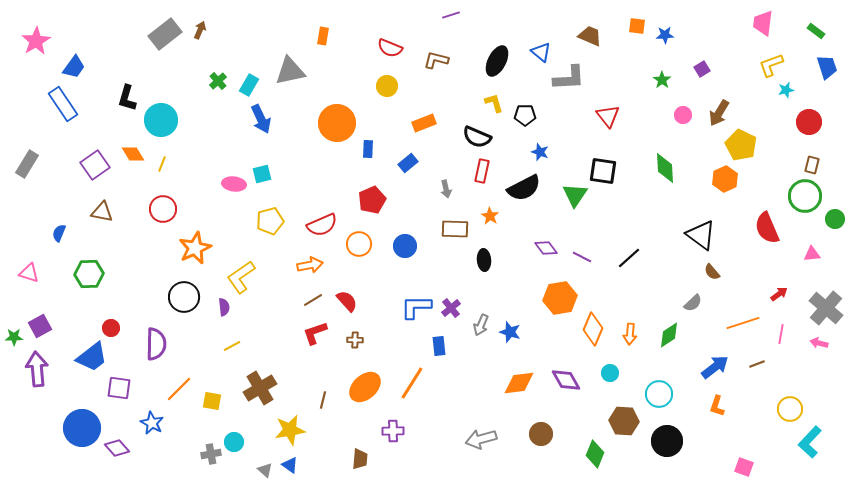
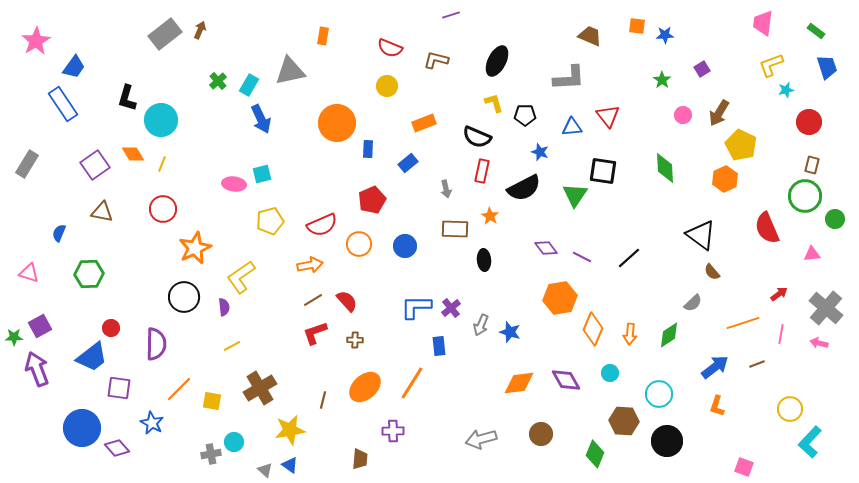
blue triangle at (541, 52): moved 31 px right, 75 px down; rotated 45 degrees counterclockwise
purple arrow at (37, 369): rotated 16 degrees counterclockwise
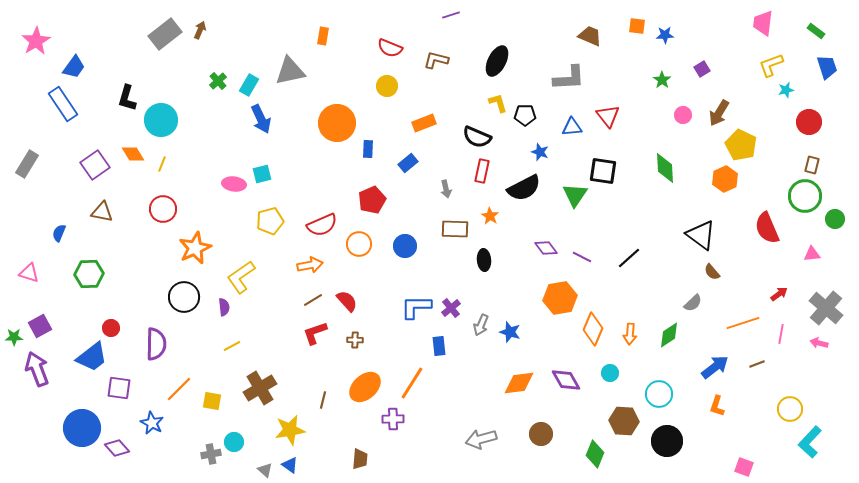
yellow L-shape at (494, 103): moved 4 px right
purple cross at (393, 431): moved 12 px up
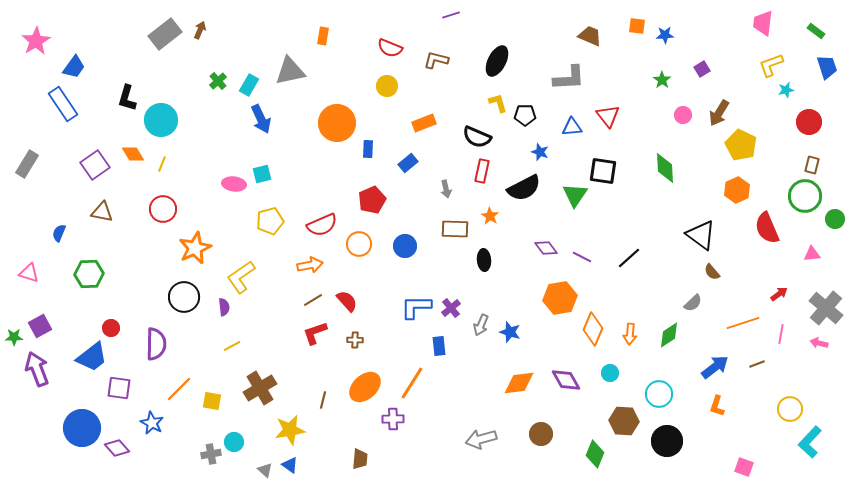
orange hexagon at (725, 179): moved 12 px right, 11 px down
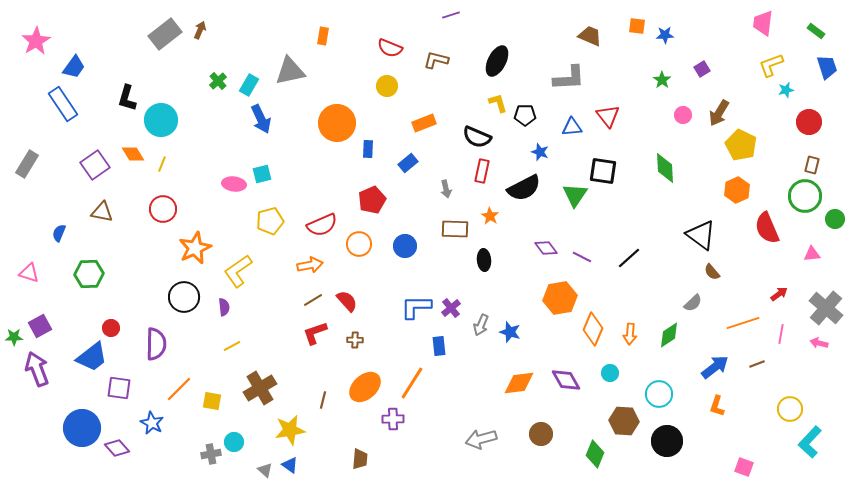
yellow L-shape at (241, 277): moved 3 px left, 6 px up
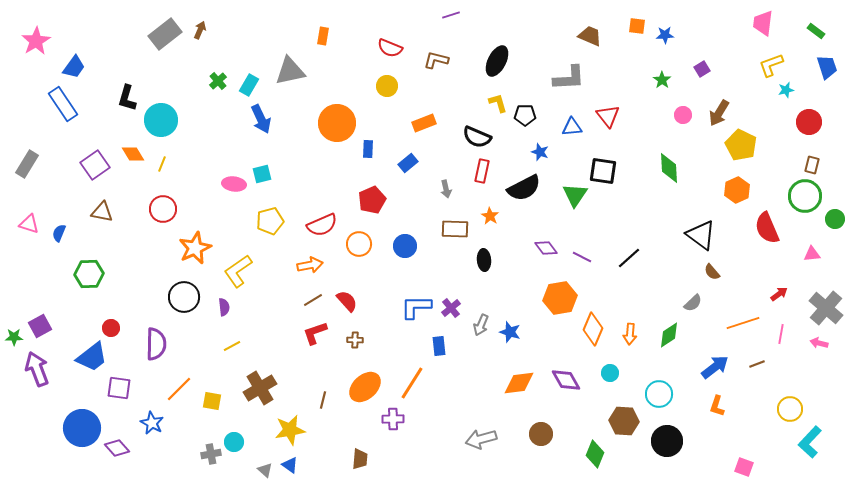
green diamond at (665, 168): moved 4 px right
pink triangle at (29, 273): moved 49 px up
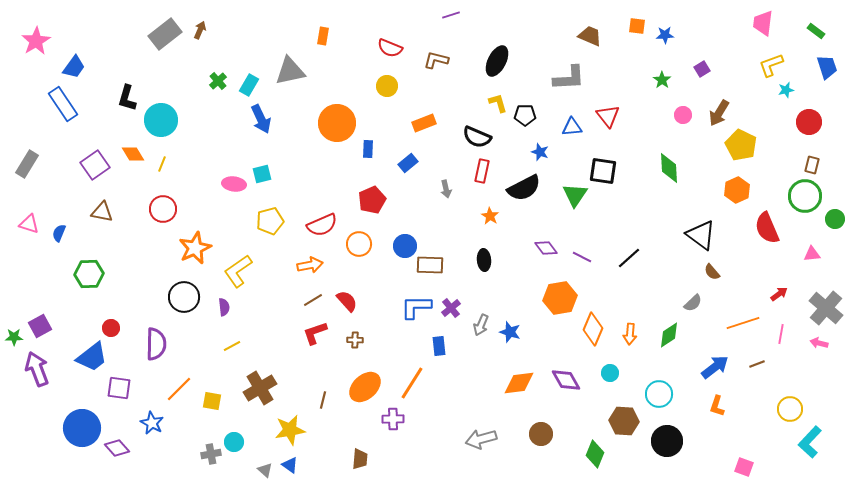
brown rectangle at (455, 229): moved 25 px left, 36 px down
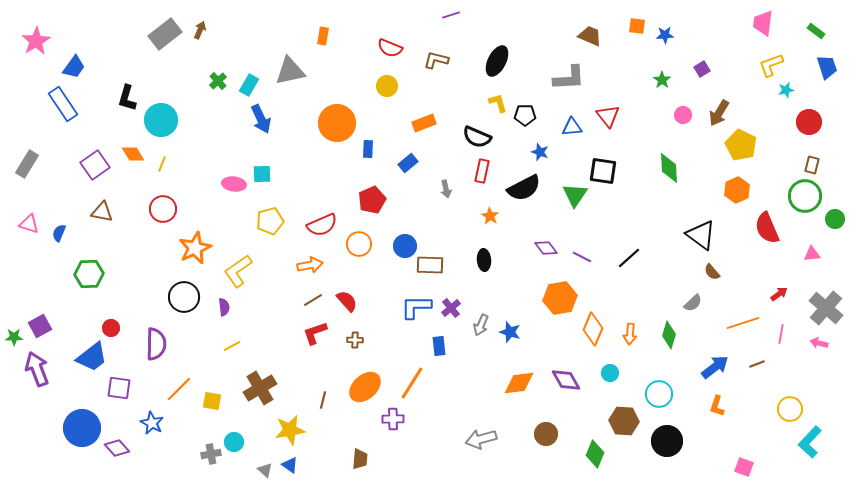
cyan square at (262, 174): rotated 12 degrees clockwise
green diamond at (669, 335): rotated 40 degrees counterclockwise
brown circle at (541, 434): moved 5 px right
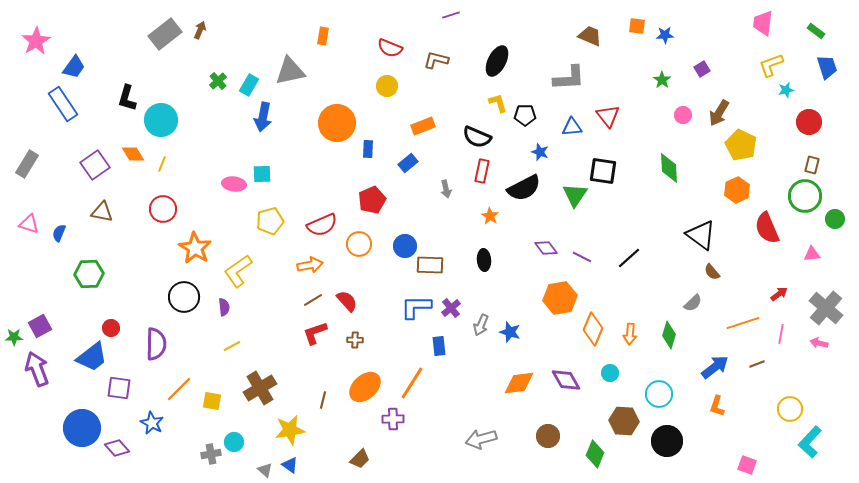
blue arrow at (261, 119): moved 2 px right, 2 px up; rotated 36 degrees clockwise
orange rectangle at (424, 123): moved 1 px left, 3 px down
orange star at (195, 248): rotated 16 degrees counterclockwise
brown circle at (546, 434): moved 2 px right, 2 px down
brown trapezoid at (360, 459): rotated 40 degrees clockwise
pink square at (744, 467): moved 3 px right, 2 px up
